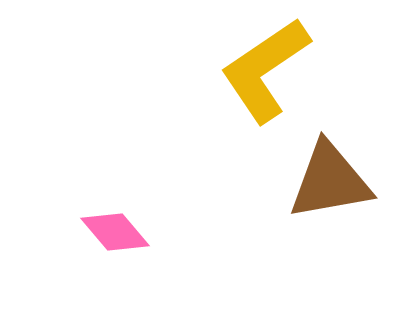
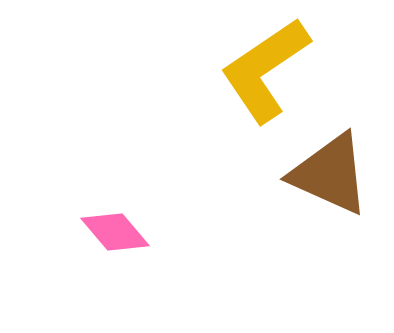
brown triangle: moved 7 px up; rotated 34 degrees clockwise
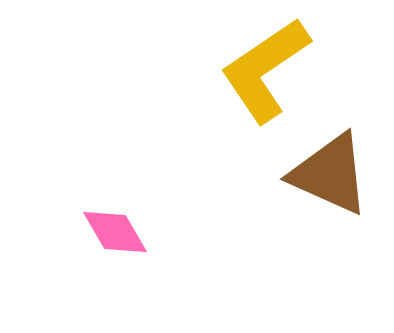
pink diamond: rotated 10 degrees clockwise
